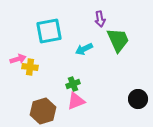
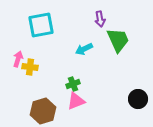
cyan square: moved 8 px left, 6 px up
pink arrow: rotated 56 degrees counterclockwise
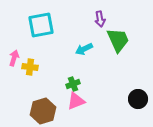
pink arrow: moved 4 px left, 1 px up
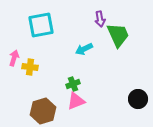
green trapezoid: moved 5 px up
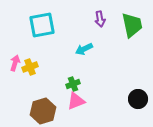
cyan square: moved 1 px right
green trapezoid: moved 14 px right, 10 px up; rotated 12 degrees clockwise
pink arrow: moved 1 px right, 5 px down
yellow cross: rotated 28 degrees counterclockwise
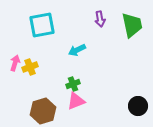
cyan arrow: moved 7 px left, 1 px down
black circle: moved 7 px down
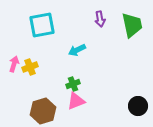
pink arrow: moved 1 px left, 1 px down
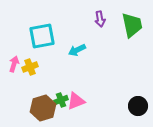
cyan square: moved 11 px down
green cross: moved 12 px left, 16 px down
brown hexagon: moved 3 px up
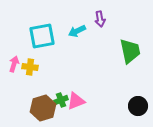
green trapezoid: moved 2 px left, 26 px down
cyan arrow: moved 19 px up
yellow cross: rotated 28 degrees clockwise
